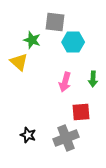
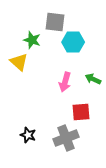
green arrow: rotated 112 degrees clockwise
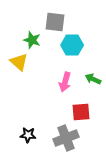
cyan hexagon: moved 1 px left, 3 px down
black star: rotated 14 degrees counterclockwise
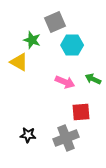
gray square: rotated 30 degrees counterclockwise
yellow triangle: rotated 12 degrees counterclockwise
pink arrow: rotated 84 degrees counterclockwise
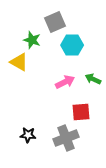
pink arrow: rotated 48 degrees counterclockwise
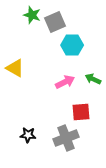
green star: moved 25 px up
yellow triangle: moved 4 px left, 6 px down
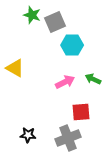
gray cross: moved 2 px right
